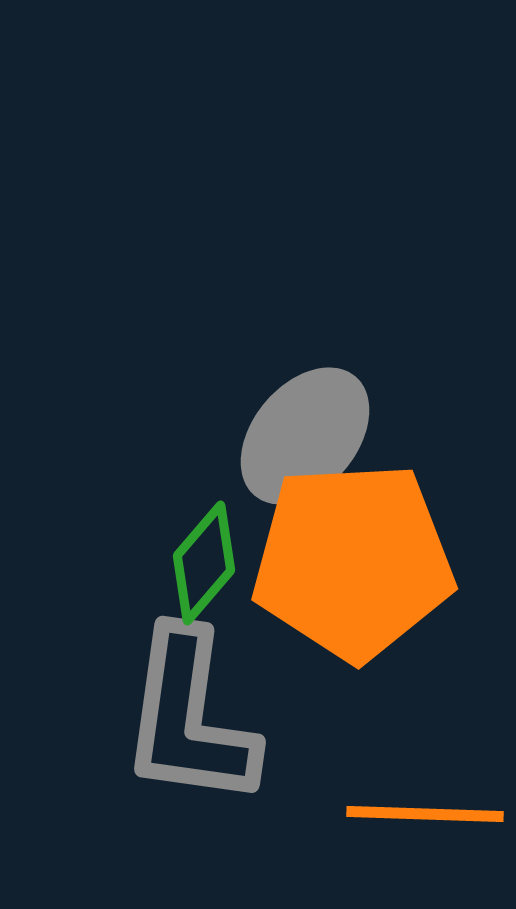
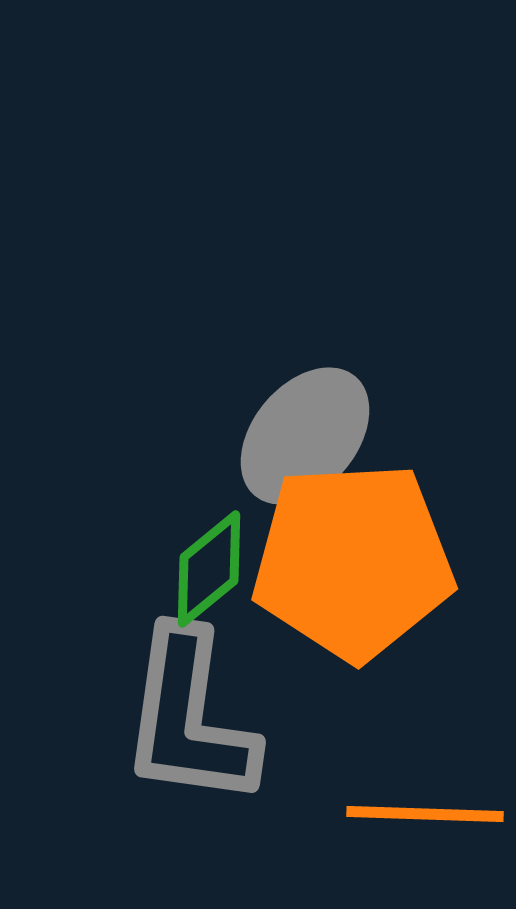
green diamond: moved 5 px right, 6 px down; rotated 10 degrees clockwise
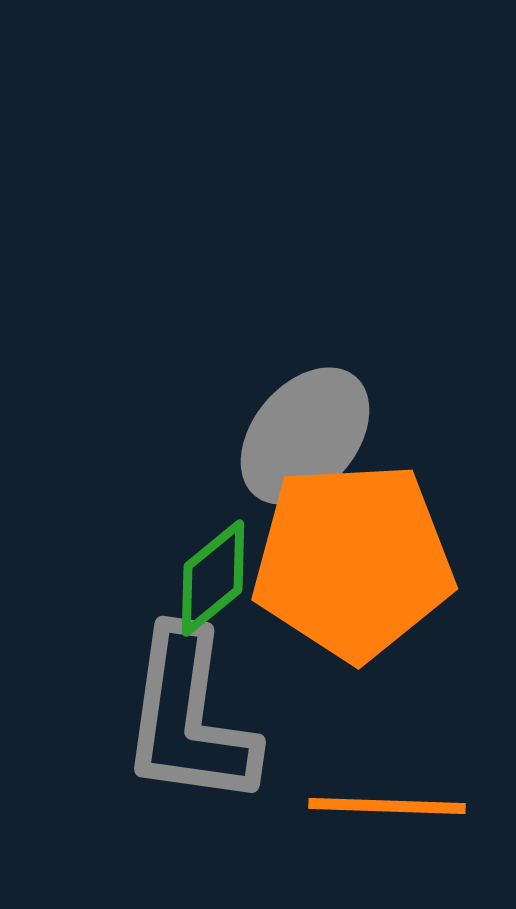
green diamond: moved 4 px right, 9 px down
orange line: moved 38 px left, 8 px up
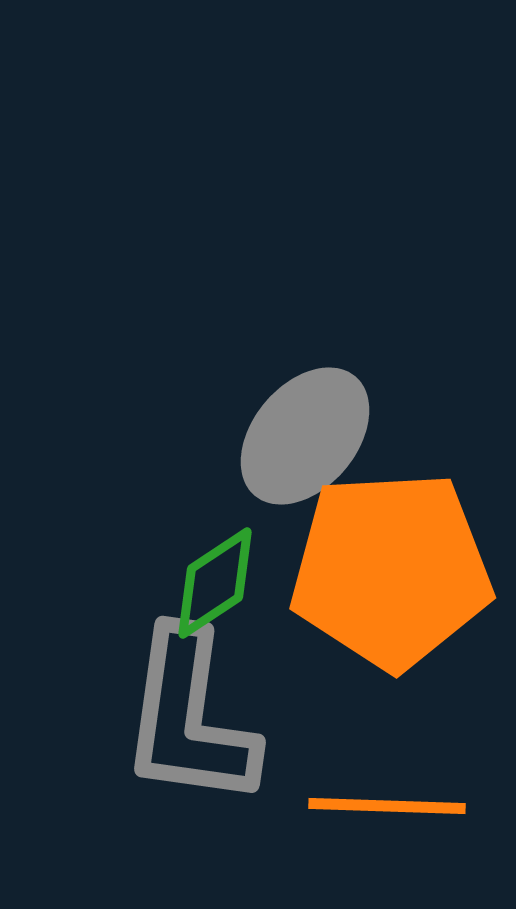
orange pentagon: moved 38 px right, 9 px down
green diamond: moved 2 px right, 5 px down; rotated 6 degrees clockwise
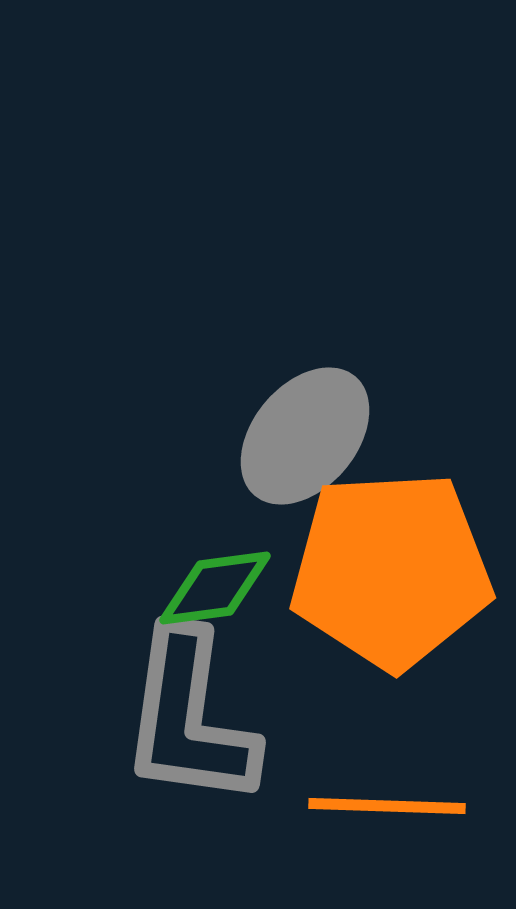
green diamond: moved 5 px down; rotated 26 degrees clockwise
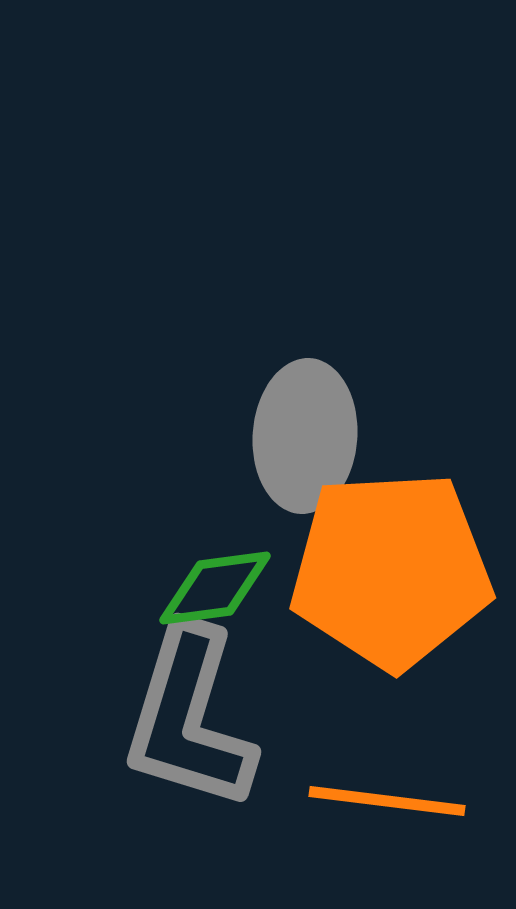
gray ellipse: rotated 36 degrees counterclockwise
gray L-shape: rotated 9 degrees clockwise
orange line: moved 5 px up; rotated 5 degrees clockwise
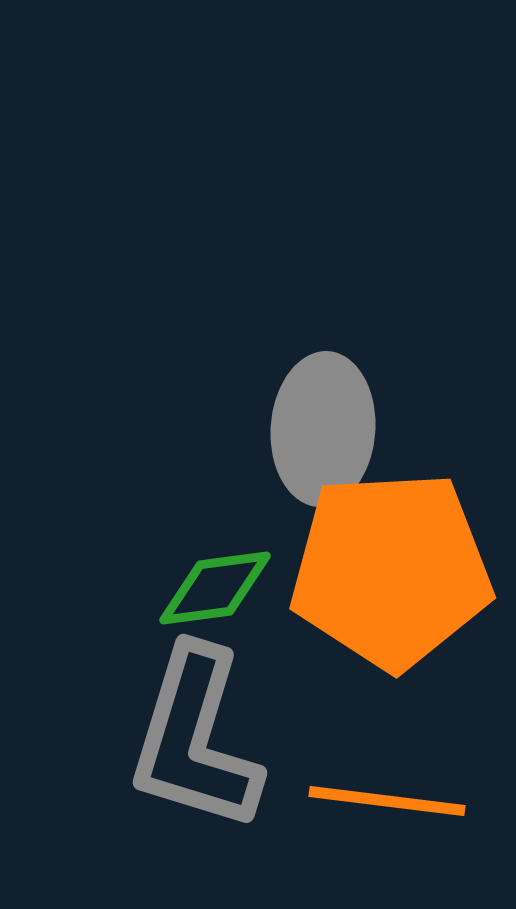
gray ellipse: moved 18 px right, 7 px up
gray L-shape: moved 6 px right, 21 px down
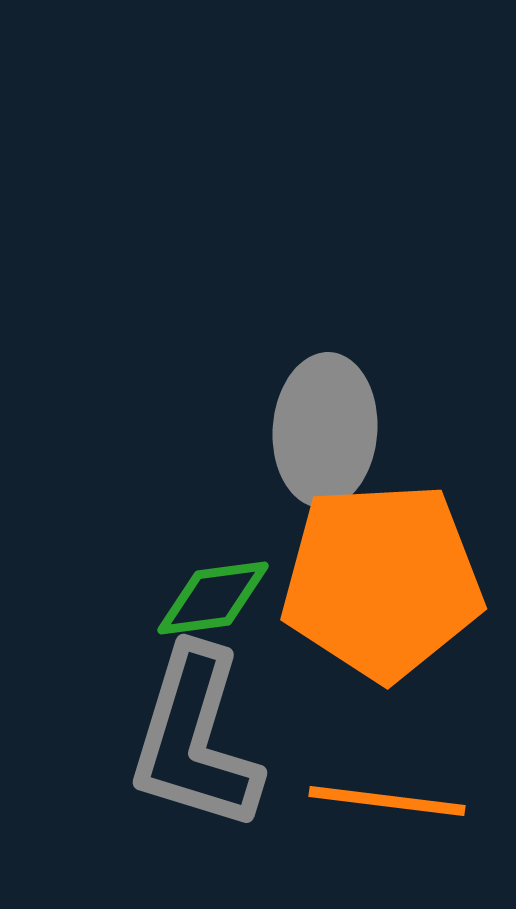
gray ellipse: moved 2 px right, 1 px down
orange pentagon: moved 9 px left, 11 px down
green diamond: moved 2 px left, 10 px down
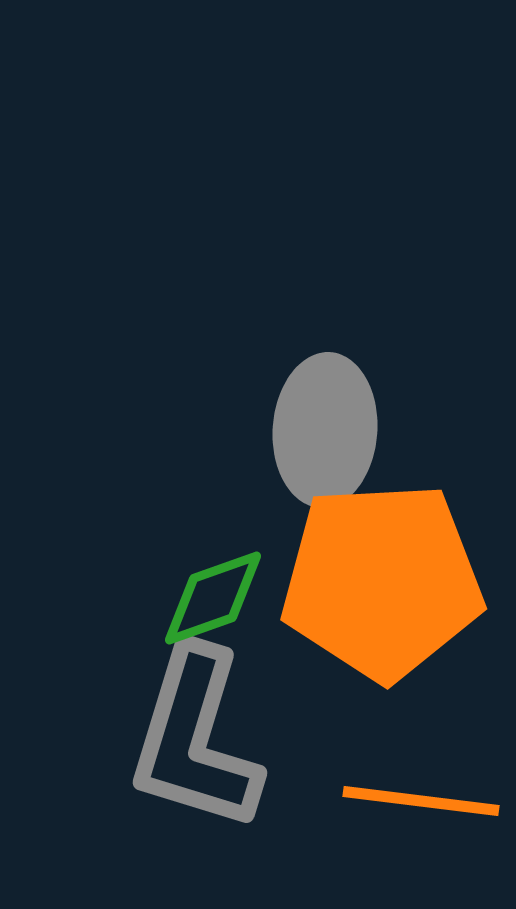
green diamond: rotated 12 degrees counterclockwise
orange line: moved 34 px right
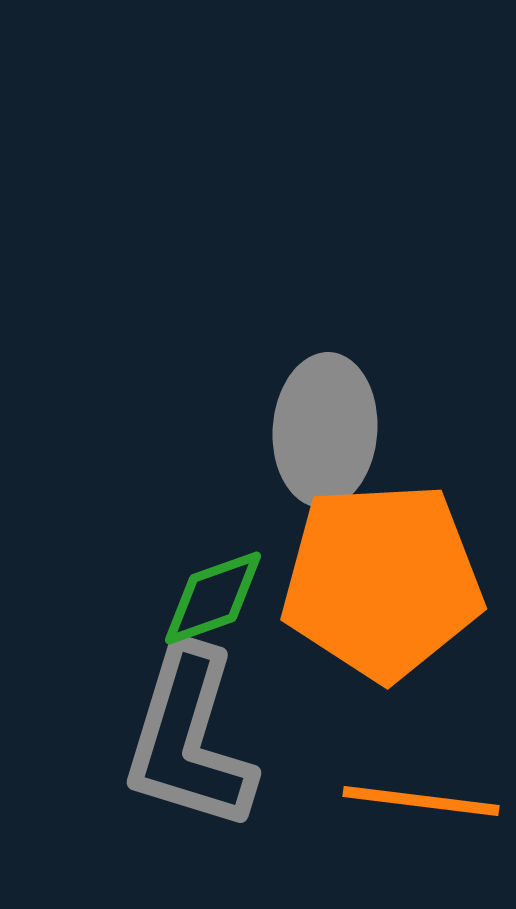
gray L-shape: moved 6 px left
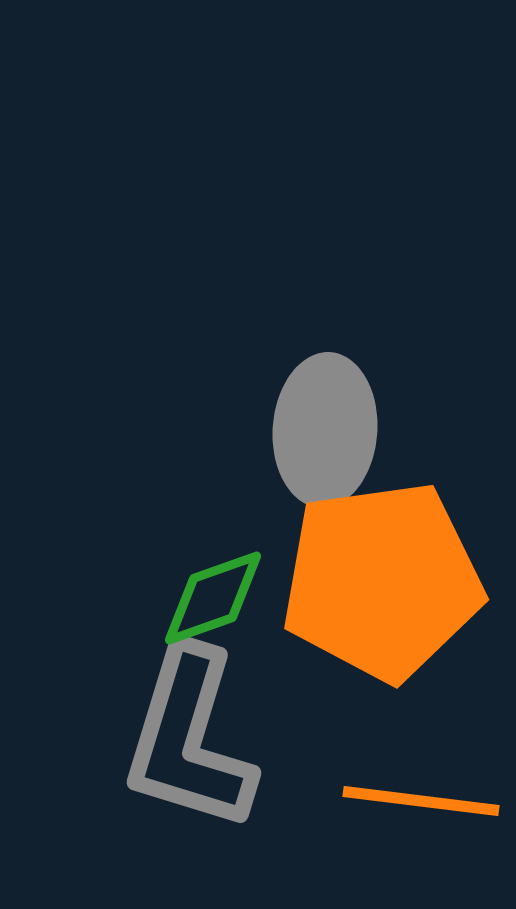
orange pentagon: rotated 5 degrees counterclockwise
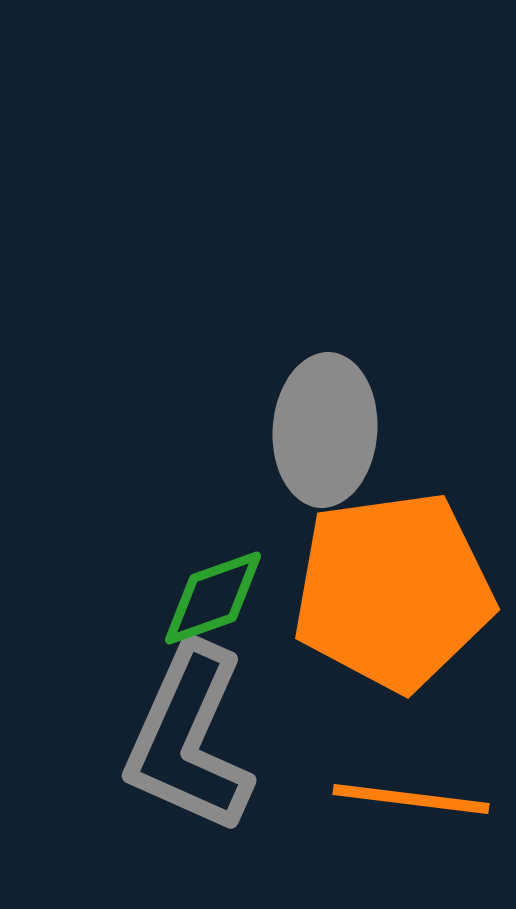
orange pentagon: moved 11 px right, 10 px down
gray L-shape: rotated 7 degrees clockwise
orange line: moved 10 px left, 2 px up
